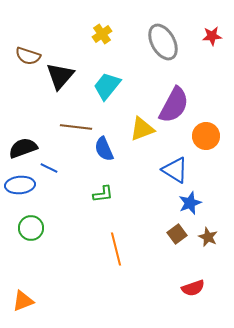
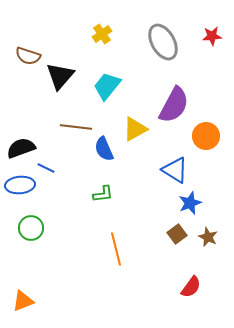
yellow triangle: moved 7 px left; rotated 8 degrees counterclockwise
black semicircle: moved 2 px left
blue line: moved 3 px left
red semicircle: moved 2 px left, 1 px up; rotated 35 degrees counterclockwise
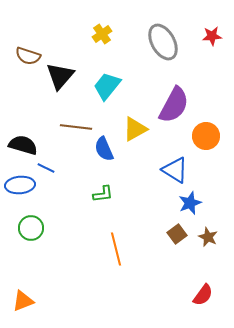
black semicircle: moved 2 px right, 3 px up; rotated 36 degrees clockwise
red semicircle: moved 12 px right, 8 px down
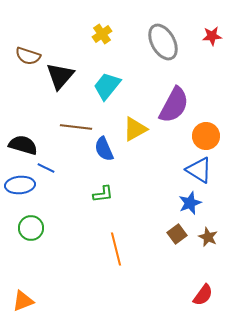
blue triangle: moved 24 px right
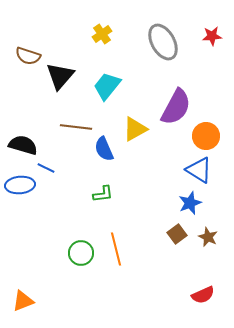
purple semicircle: moved 2 px right, 2 px down
green circle: moved 50 px right, 25 px down
red semicircle: rotated 30 degrees clockwise
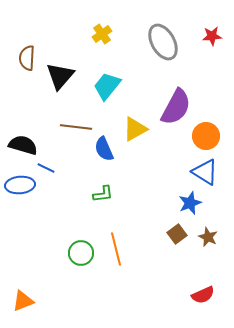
brown semicircle: moved 1 px left, 2 px down; rotated 75 degrees clockwise
blue triangle: moved 6 px right, 2 px down
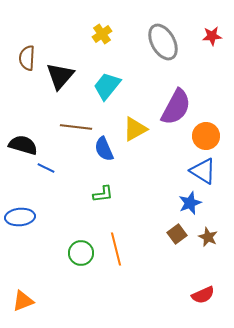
blue triangle: moved 2 px left, 1 px up
blue ellipse: moved 32 px down
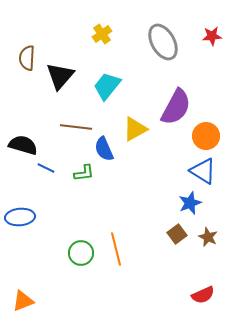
green L-shape: moved 19 px left, 21 px up
